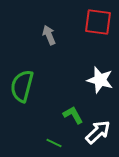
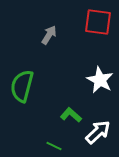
gray arrow: rotated 54 degrees clockwise
white star: rotated 12 degrees clockwise
green L-shape: moved 2 px left; rotated 20 degrees counterclockwise
green line: moved 3 px down
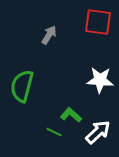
white star: rotated 24 degrees counterclockwise
green line: moved 14 px up
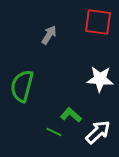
white star: moved 1 px up
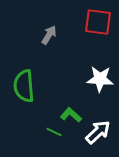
green semicircle: moved 2 px right; rotated 20 degrees counterclockwise
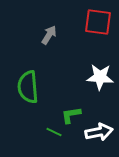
white star: moved 2 px up
green semicircle: moved 4 px right, 1 px down
green L-shape: rotated 50 degrees counterclockwise
white arrow: moved 1 px right; rotated 32 degrees clockwise
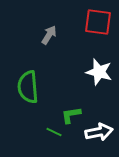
white star: moved 1 px left, 5 px up; rotated 12 degrees clockwise
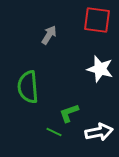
red square: moved 1 px left, 2 px up
white star: moved 1 px right, 3 px up
green L-shape: moved 2 px left, 2 px up; rotated 10 degrees counterclockwise
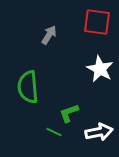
red square: moved 2 px down
white star: rotated 12 degrees clockwise
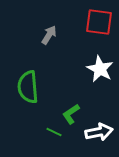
red square: moved 2 px right
green L-shape: moved 2 px right, 1 px down; rotated 15 degrees counterclockwise
